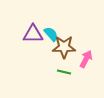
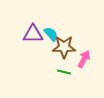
pink arrow: moved 2 px left
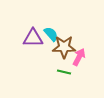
purple triangle: moved 4 px down
pink arrow: moved 5 px left, 2 px up
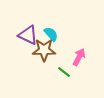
purple triangle: moved 5 px left, 3 px up; rotated 25 degrees clockwise
brown star: moved 20 px left, 3 px down
green line: rotated 24 degrees clockwise
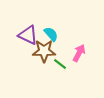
brown star: moved 1 px down
pink arrow: moved 4 px up
green line: moved 4 px left, 8 px up
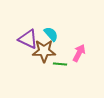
purple triangle: moved 4 px down
green line: rotated 32 degrees counterclockwise
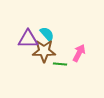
cyan semicircle: moved 4 px left
purple triangle: rotated 25 degrees counterclockwise
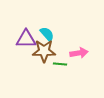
purple triangle: moved 2 px left
pink arrow: rotated 54 degrees clockwise
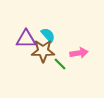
cyan semicircle: moved 1 px right, 1 px down
brown star: moved 1 px left
green line: rotated 40 degrees clockwise
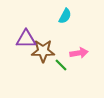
cyan semicircle: moved 17 px right, 19 px up; rotated 70 degrees clockwise
green line: moved 1 px right, 1 px down
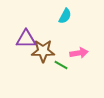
green line: rotated 16 degrees counterclockwise
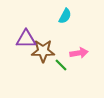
green line: rotated 16 degrees clockwise
